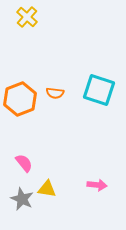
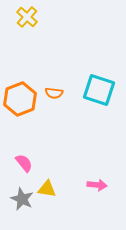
orange semicircle: moved 1 px left
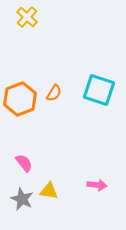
orange semicircle: rotated 66 degrees counterclockwise
yellow triangle: moved 2 px right, 2 px down
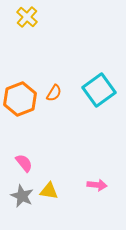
cyan square: rotated 36 degrees clockwise
gray star: moved 3 px up
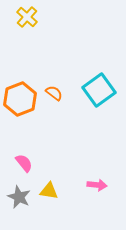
orange semicircle: rotated 84 degrees counterclockwise
gray star: moved 3 px left, 1 px down
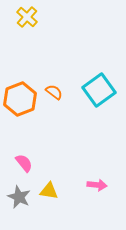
orange semicircle: moved 1 px up
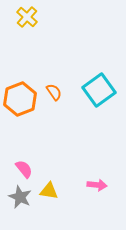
orange semicircle: rotated 18 degrees clockwise
pink semicircle: moved 6 px down
gray star: moved 1 px right
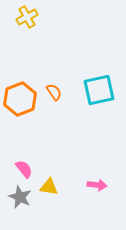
yellow cross: rotated 20 degrees clockwise
cyan square: rotated 24 degrees clockwise
yellow triangle: moved 4 px up
